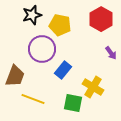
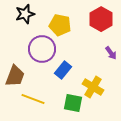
black star: moved 7 px left, 1 px up
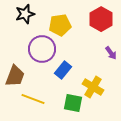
yellow pentagon: rotated 20 degrees counterclockwise
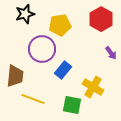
brown trapezoid: rotated 15 degrees counterclockwise
green square: moved 1 px left, 2 px down
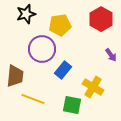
black star: moved 1 px right
purple arrow: moved 2 px down
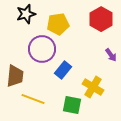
yellow pentagon: moved 2 px left, 1 px up
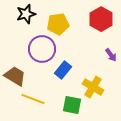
brown trapezoid: rotated 65 degrees counterclockwise
